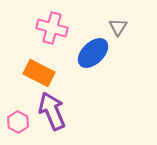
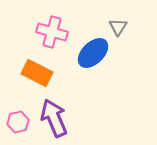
pink cross: moved 4 px down
orange rectangle: moved 2 px left
purple arrow: moved 2 px right, 7 px down
pink hexagon: rotated 20 degrees clockwise
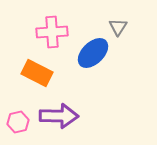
pink cross: rotated 20 degrees counterclockwise
purple arrow: moved 5 px right, 2 px up; rotated 114 degrees clockwise
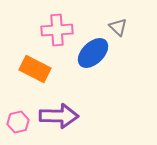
gray triangle: rotated 18 degrees counterclockwise
pink cross: moved 5 px right, 2 px up
orange rectangle: moved 2 px left, 4 px up
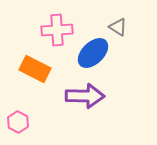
gray triangle: rotated 12 degrees counterclockwise
purple arrow: moved 26 px right, 20 px up
pink hexagon: rotated 20 degrees counterclockwise
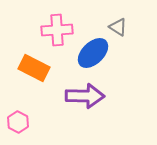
orange rectangle: moved 1 px left, 1 px up
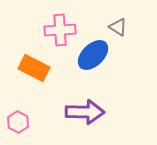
pink cross: moved 3 px right
blue ellipse: moved 2 px down
purple arrow: moved 16 px down
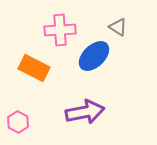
blue ellipse: moved 1 px right, 1 px down
purple arrow: rotated 12 degrees counterclockwise
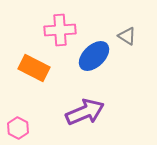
gray triangle: moved 9 px right, 9 px down
purple arrow: rotated 12 degrees counterclockwise
pink hexagon: moved 6 px down
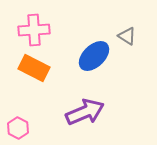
pink cross: moved 26 px left
